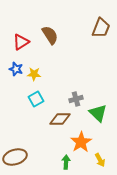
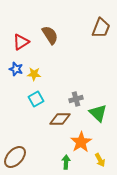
brown ellipse: rotated 30 degrees counterclockwise
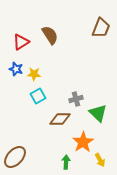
cyan square: moved 2 px right, 3 px up
orange star: moved 2 px right
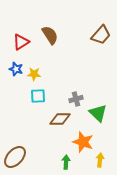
brown trapezoid: moved 7 px down; rotated 20 degrees clockwise
cyan square: rotated 28 degrees clockwise
orange star: rotated 20 degrees counterclockwise
yellow arrow: rotated 144 degrees counterclockwise
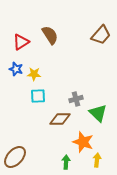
yellow arrow: moved 3 px left
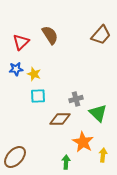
red triangle: rotated 12 degrees counterclockwise
blue star: rotated 24 degrees counterclockwise
yellow star: rotated 16 degrees clockwise
orange star: rotated 10 degrees clockwise
yellow arrow: moved 6 px right, 5 px up
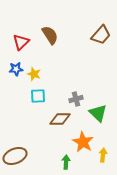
brown ellipse: moved 1 px up; rotated 25 degrees clockwise
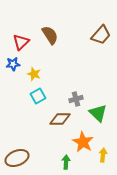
blue star: moved 3 px left, 5 px up
cyan square: rotated 28 degrees counterclockwise
brown ellipse: moved 2 px right, 2 px down
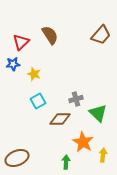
cyan square: moved 5 px down
